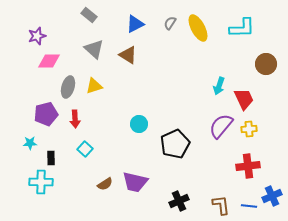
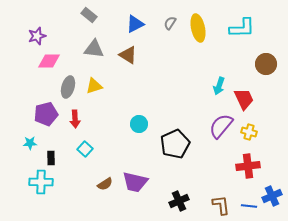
yellow ellipse: rotated 16 degrees clockwise
gray triangle: rotated 35 degrees counterclockwise
yellow cross: moved 3 px down; rotated 21 degrees clockwise
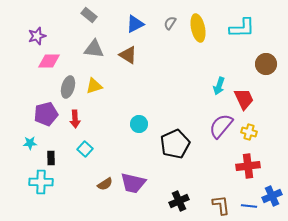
purple trapezoid: moved 2 px left, 1 px down
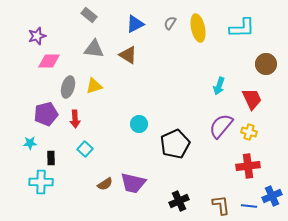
red trapezoid: moved 8 px right
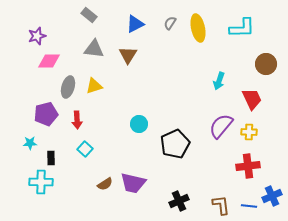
brown triangle: rotated 30 degrees clockwise
cyan arrow: moved 5 px up
red arrow: moved 2 px right, 1 px down
yellow cross: rotated 14 degrees counterclockwise
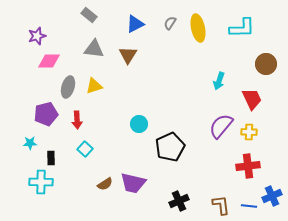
black pentagon: moved 5 px left, 3 px down
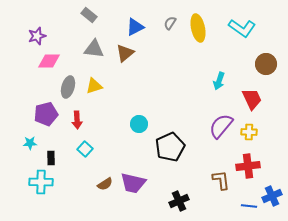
blue triangle: moved 3 px down
cyan L-shape: rotated 36 degrees clockwise
brown triangle: moved 3 px left, 2 px up; rotated 18 degrees clockwise
brown L-shape: moved 25 px up
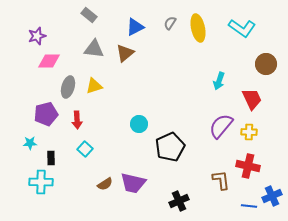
red cross: rotated 20 degrees clockwise
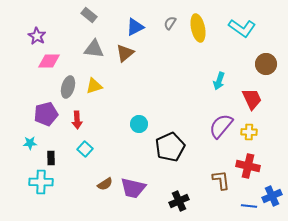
purple star: rotated 24 degrees counterclockwise
purple trapezoid: moved 5 px down
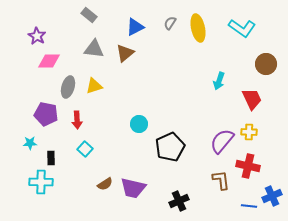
purple pentagon: rotated 25 degrees clockwise
purple semicircle: moved 1 px right, 15 px down
